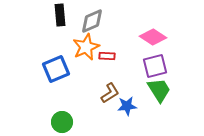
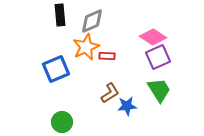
purple square: moved 3 px right, 9 px up; rotated 10 degrees counterclockwise
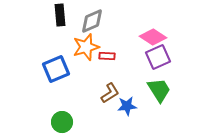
orange star: rotated 8 degrees clockwise
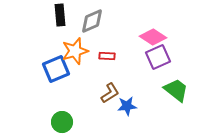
orange star: moved 11 px left, 4 px down
green trapezoid: moved 17 px right; rotated 20 degrees counterclockwise
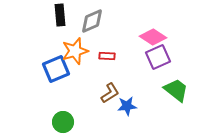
green circle: moved 1 px right
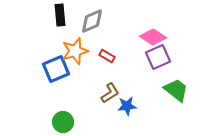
red rectangle: rotated 28 degrees clockwise
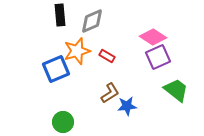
orange star: moved 2 px right
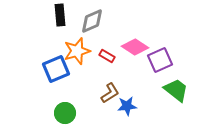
pink diamond: moved 18 px left, 10 px down
purple square: moved 2 px right, 3 px down
green circle: moved 2 px right, 9 px up
